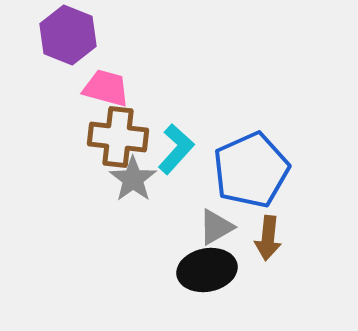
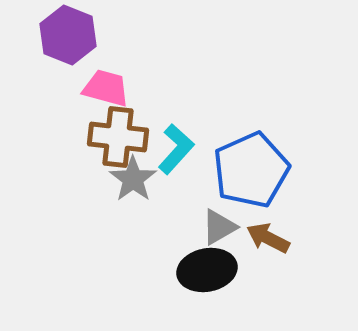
gray triangle: moved 3 px right
brown arrow: rotated 111 degrees clockwise
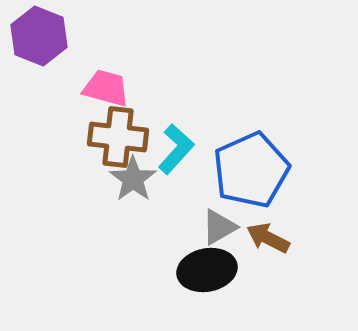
purple hexagon: moved 29 px left, 1 px down
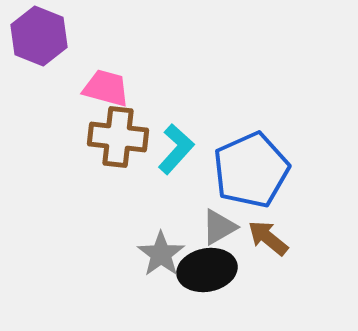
gray star: moved 28 px right, 75 px down
brown arrow: rotated 12 degrees clockwise
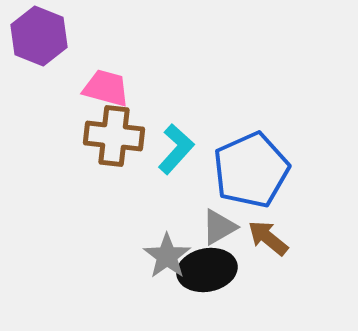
brown cross: moved 4 px left, 1 px up
gray star: moved 6 px right, 2 px down
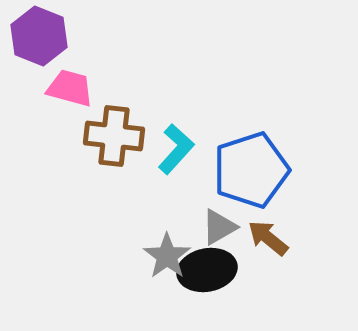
pink trapezoid: moved 36 px left
blue pentagon: rotated 6 degrees clockwise
